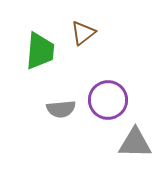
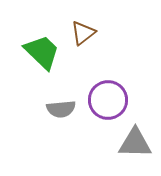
green trapezoid: moved 2 px right, 1 px down; rotated 51 degrees counterclockwise
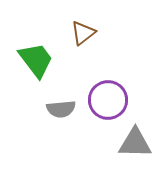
green trapezoid: moved 6 px left, 8 px down; rotated 9 degrees clockwise
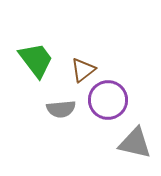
brown triangle: moved 37 px down
gray triangle: rotated 12 degrees clockwise
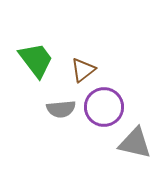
purple circle: moved 4 px left, 7 px down
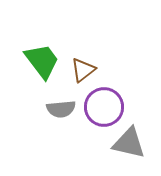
green trapezoid: moved 6 px right, 1 px down
gray triangle: moved 6 px left
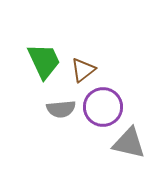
green trapezoid: moved 2 px right; rotated 12 degrees clockwise
purple circle: moved 1 px left
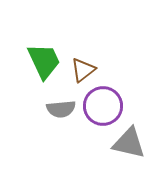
purple circle: moved 1 px up
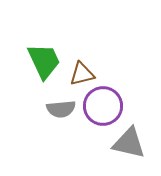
brown triangle: moved 1 px left, 4 px down; rotated 24 degrees clockwise
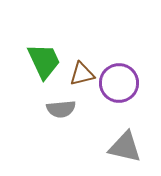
purple circle: moved 16 px right, 23 px up
gray triangle: moved 4 px left, 4 px down
